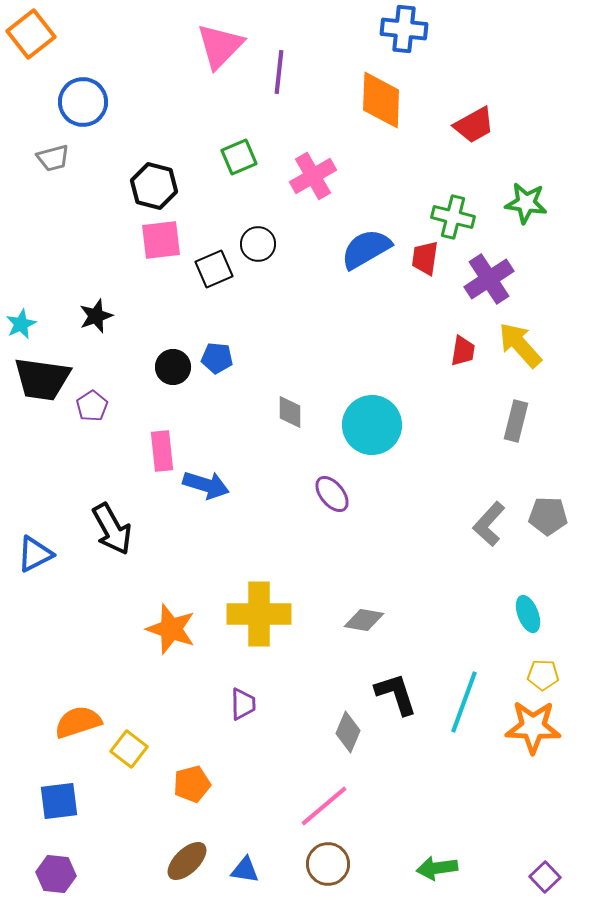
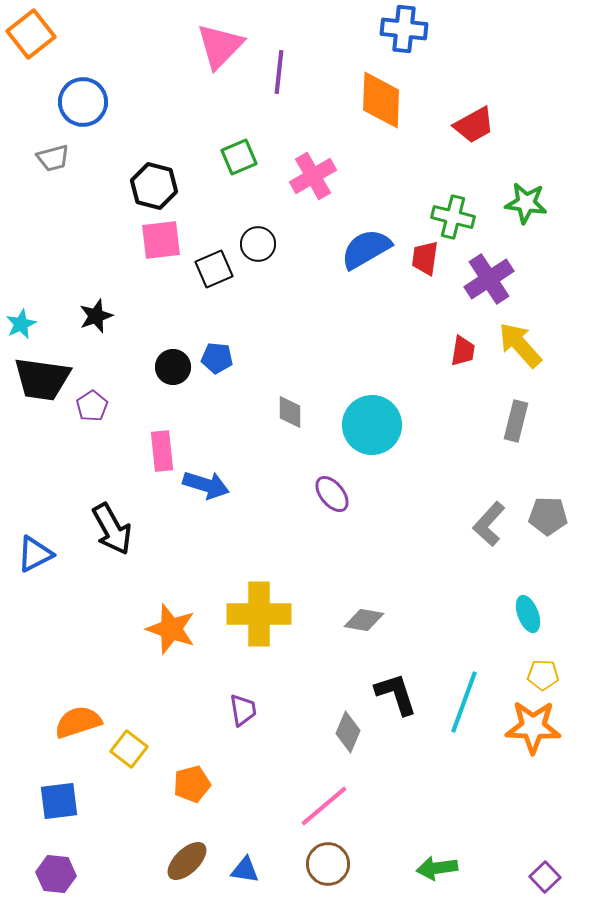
purple trapezoid at (243, 704): moved 6 px down; rotated 8 degrees counterclockwise
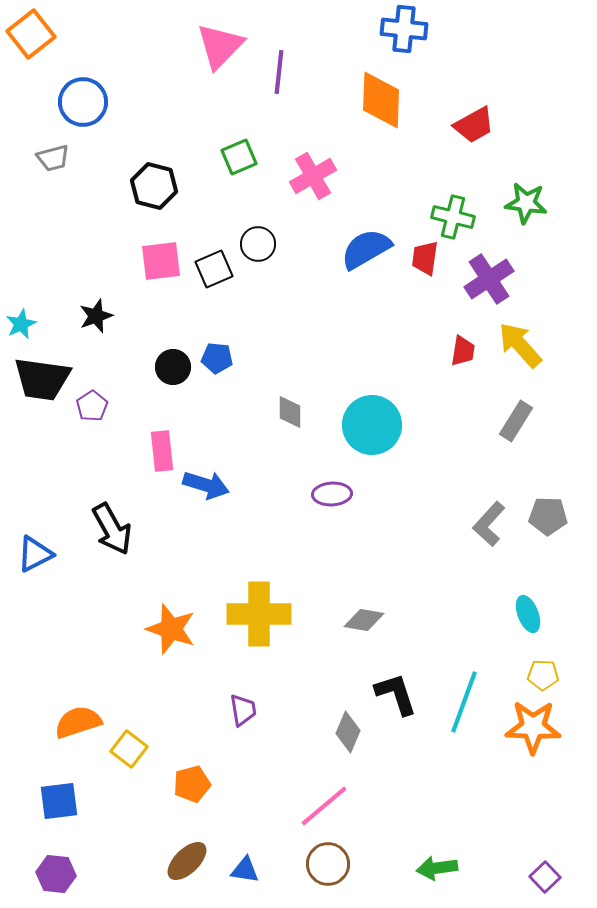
pink square at (161, 240): moved 21 px down
gray rectangle at (516, 421): rotated 18 degrees clockwise
purple ellipse at (332, 494): rotated 54 degrees counterclockwise
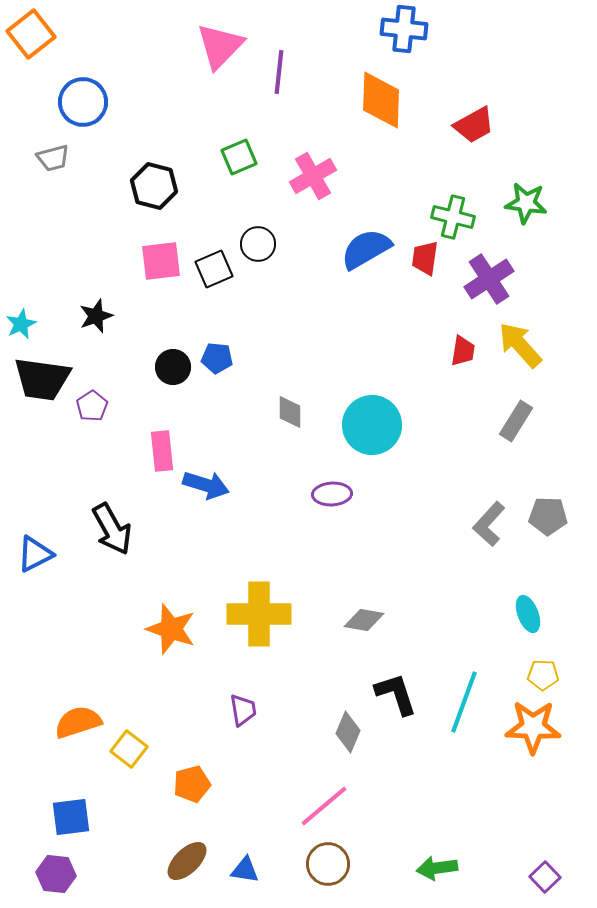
blue square at (59, 801): moved 12 px right, 16 px down
